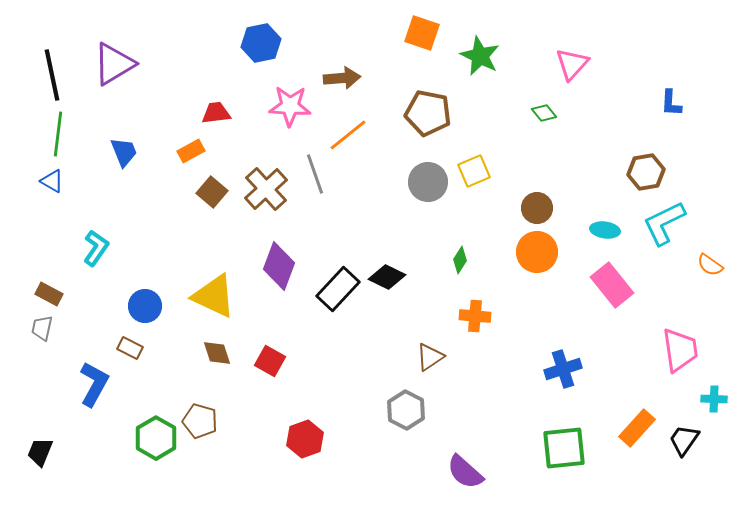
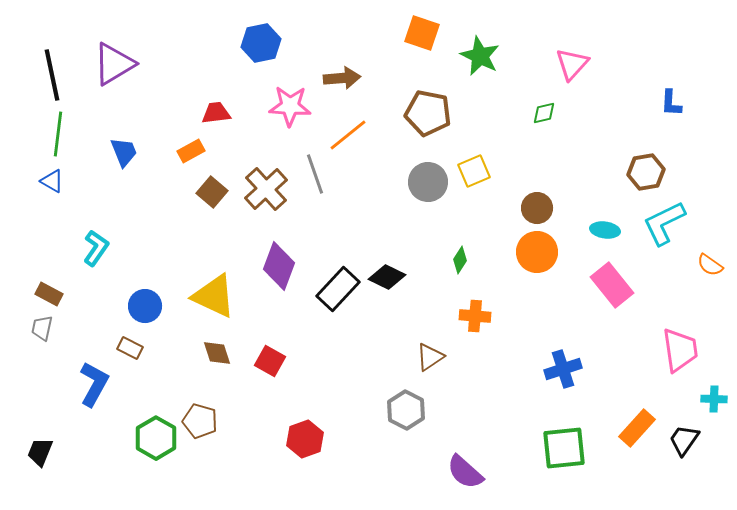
green diamond at (544, 113): rotated 65 degrees counterclockwise
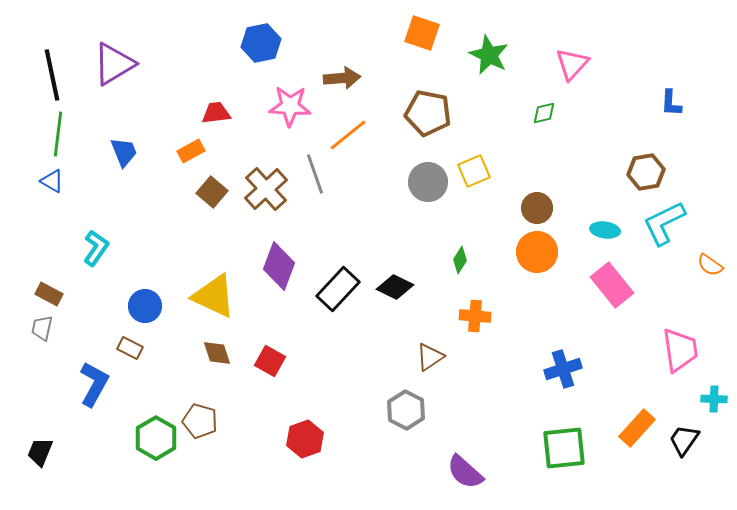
green star at (480, 56): moved 9 px right, 1 px up
black diamond at (387, 277): moved 8 px right, 10 px down
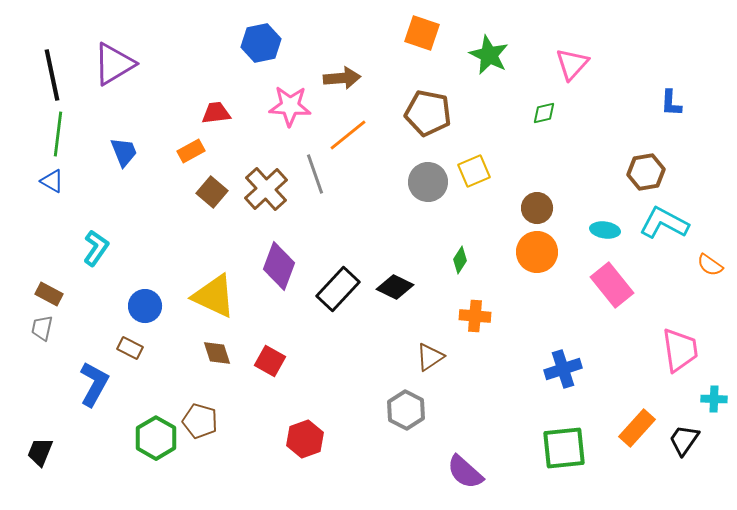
cyan L-shape at (664, 223): rotated 54 degrees clockwise
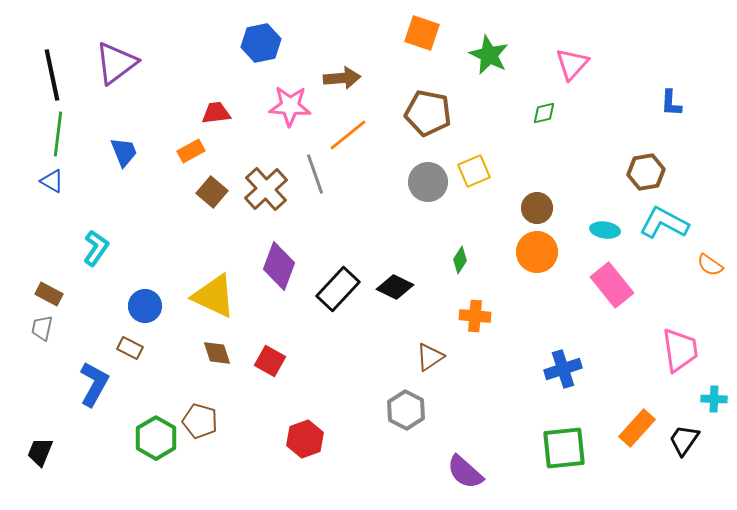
purple triangle at (114, 64): moved 2 px right, 1 px up; rotated 6 degrees counterclockwise
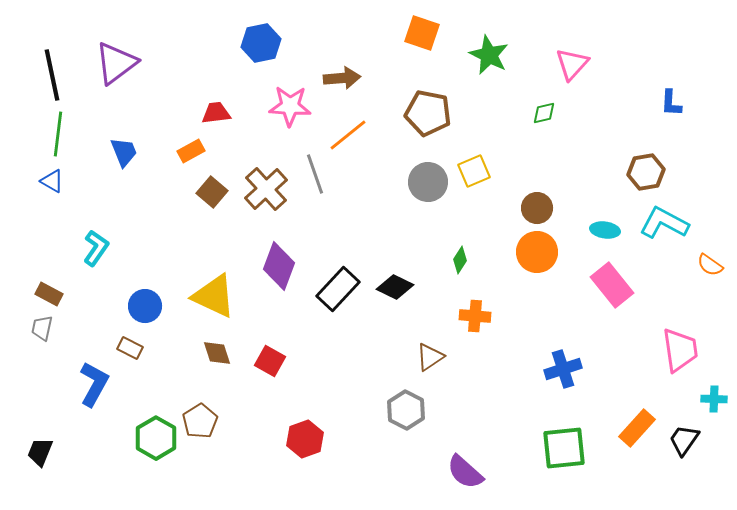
brown pentagon at (200, 421): rotated 24 degrees clockwise
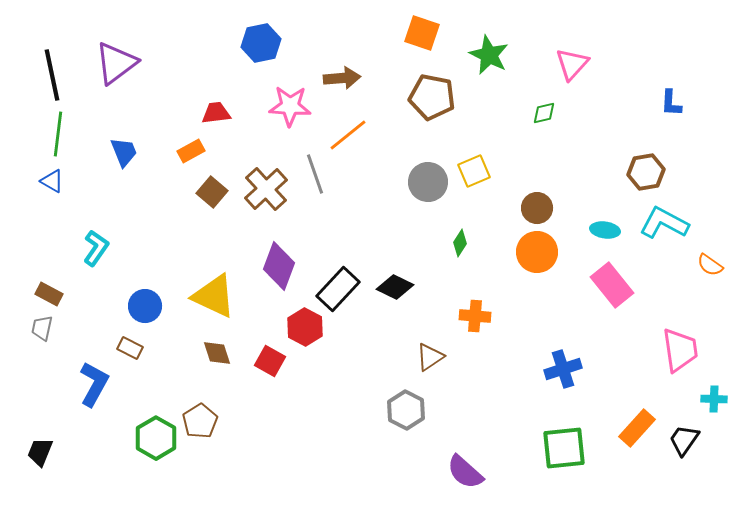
brown pentagon at (428, 113): moved 4 px right, 16 px up
green diamond at (460, 260): moved 17 px up
red hexagon at (305, 439): moved 112 px up; rotated 12 degrees counterclockwise
